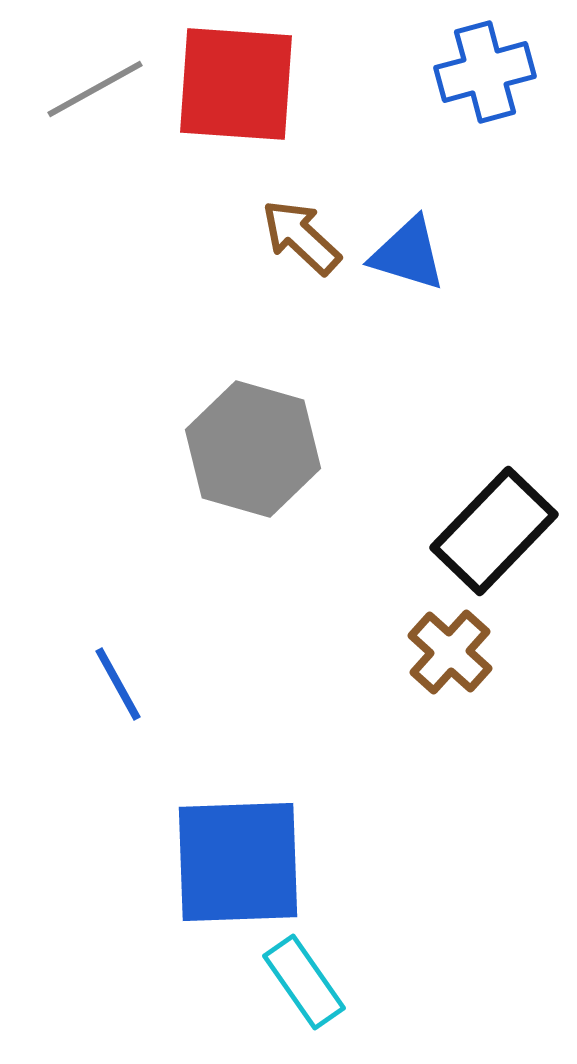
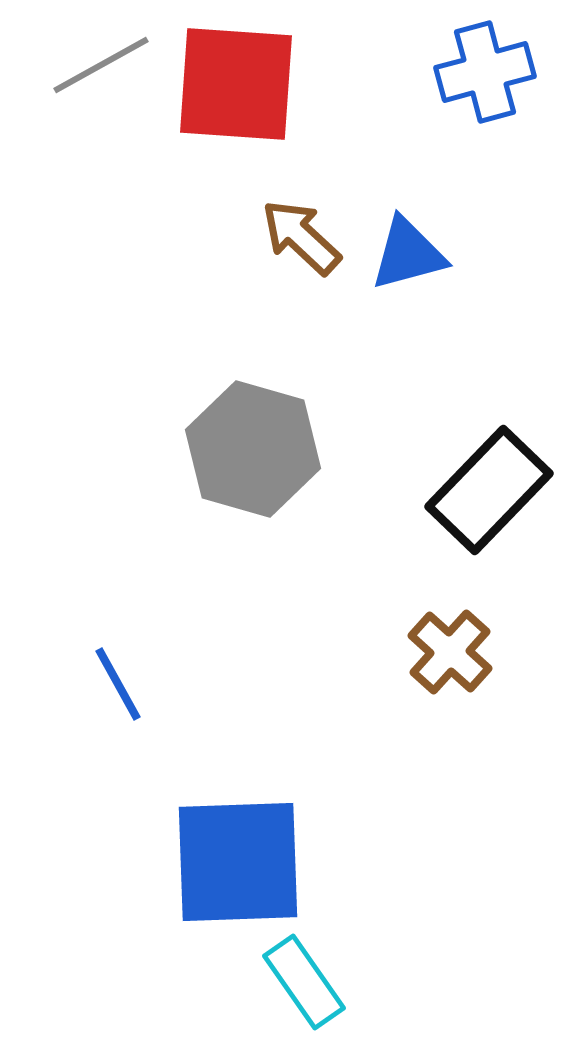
gray line: moved 6 px right, 24 px up
blue triangle: rotated 32 degrees counterclockwise
black rectangle: moved 5 px left, 41 px up
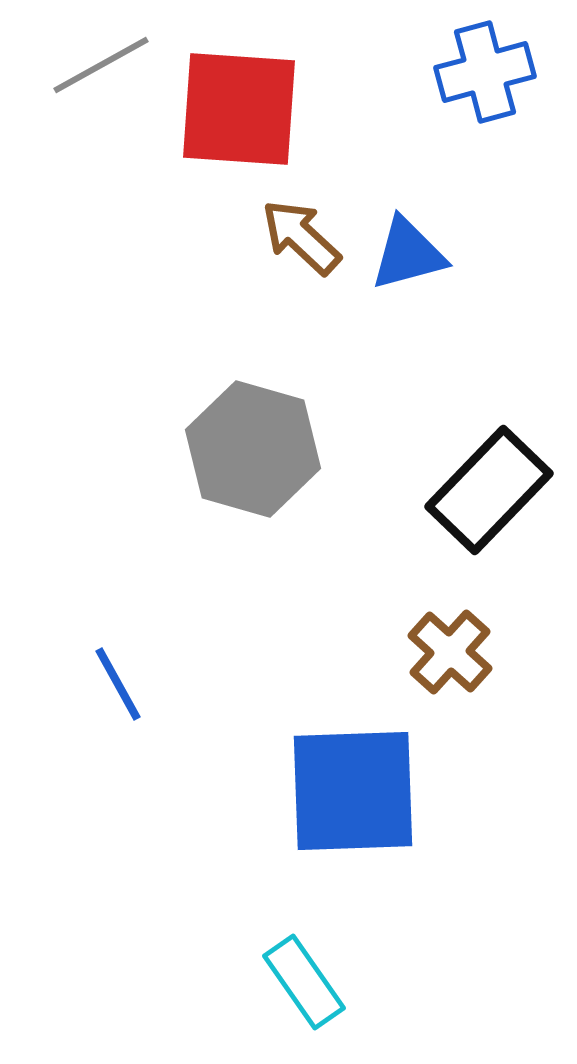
red square: moved 3 px right, 25 px down
blue square: moved 115 px right, 71 px up
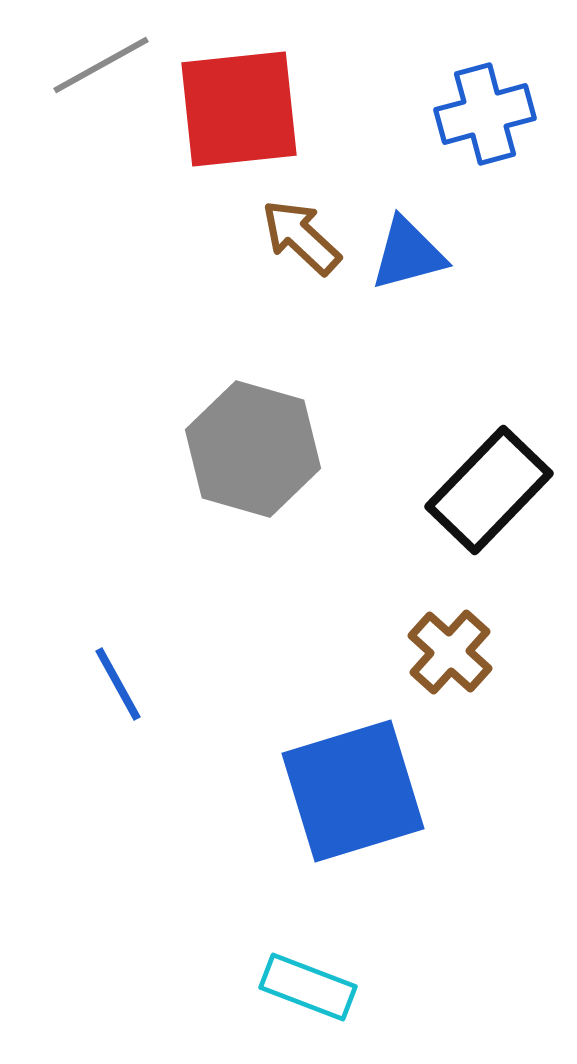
blue cross: moved 42 px down
red square: rotated 10 degrees counterclockwise
blue square: rotated 15 degrees counterclockwise
cyan rectangle: moved 4 px right, 5 px down; rotated 34 degrees counterclockwise
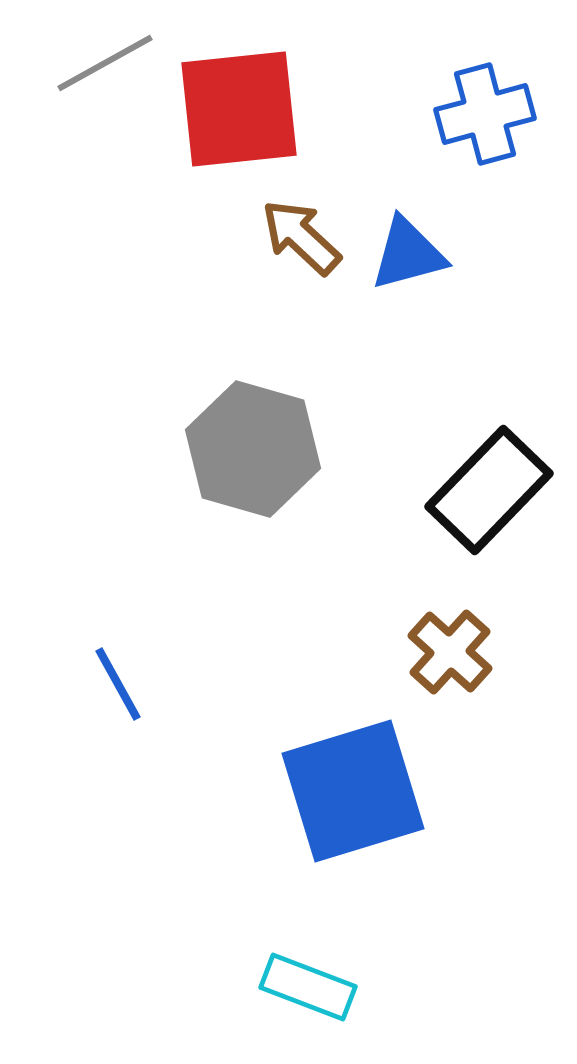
gray line: moved 4 px right, 2 px up
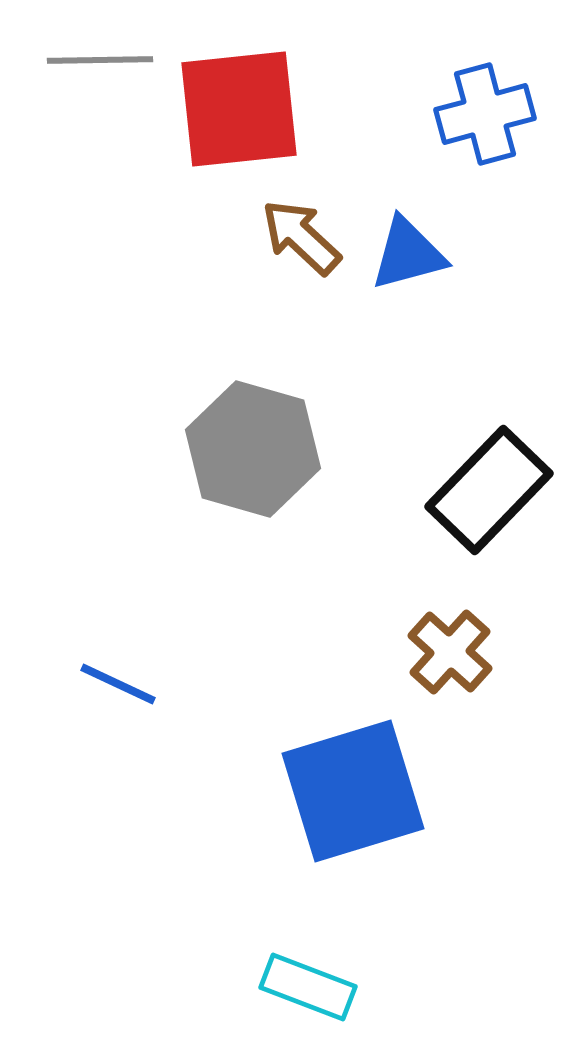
gray line: moved 5 px left, 3 px up; rotated 28 degrees clockwise
blue line: rotated 36 degrees counterclockwise
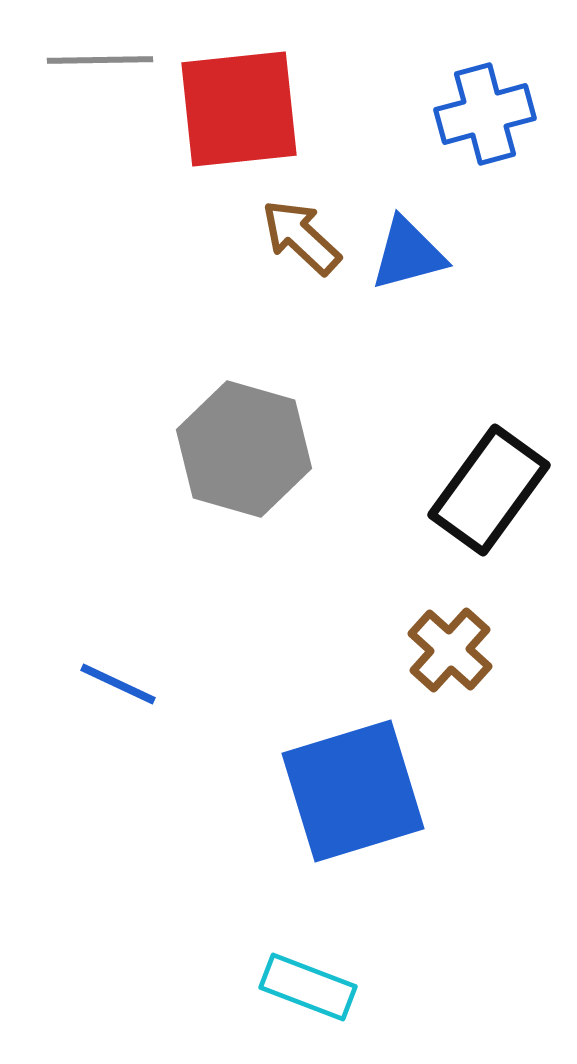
gray hexagon: moved 9 px left
black rectangle: rotated 8 degrees counterclockwise
brown cross: moved 2 px up
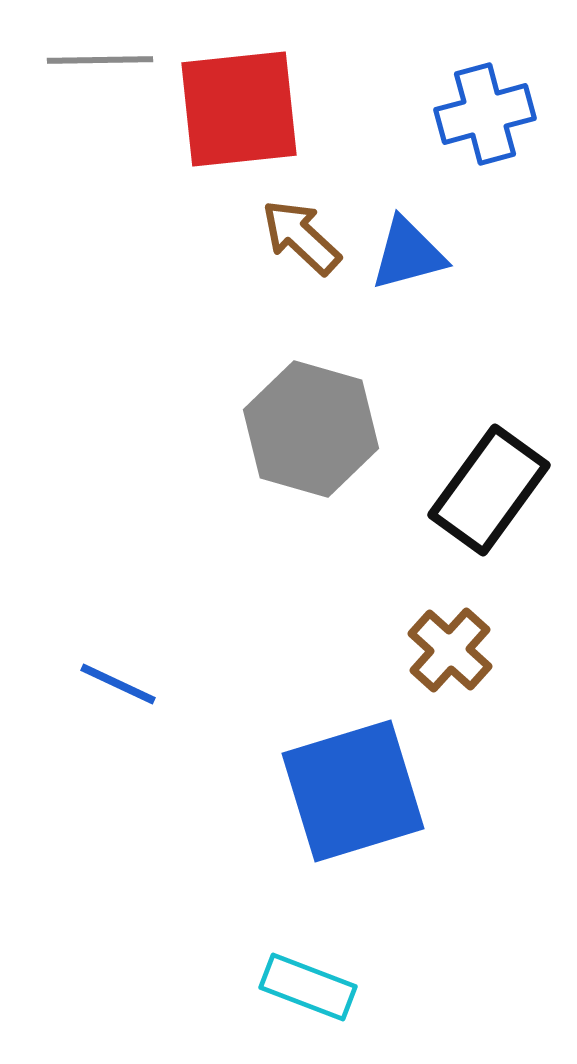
gray hexagon: moved 67 px right, 20 px up
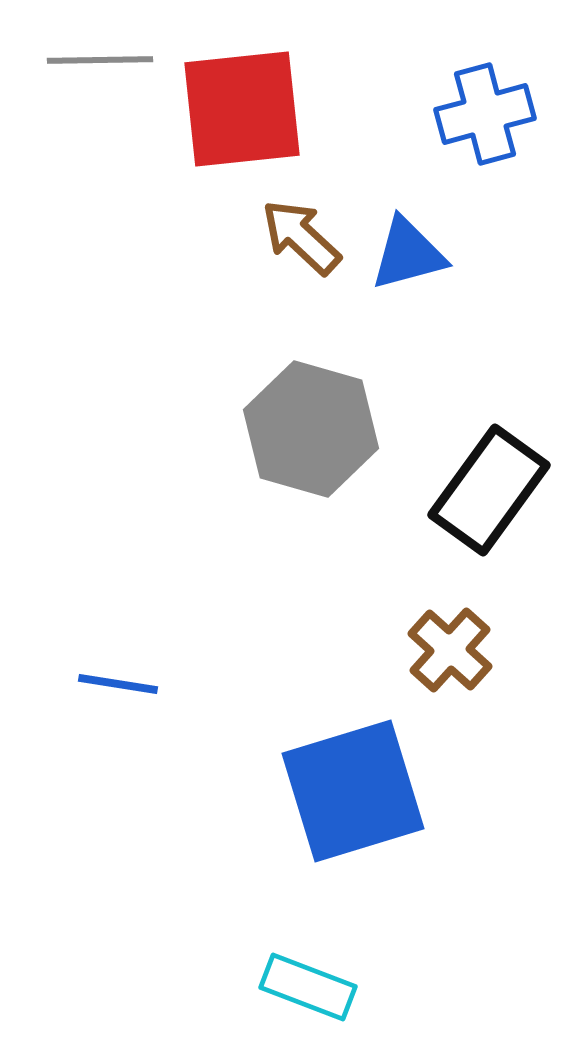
red square: moved 3 px right
blue line: rotated 16 degrees counterclockwise
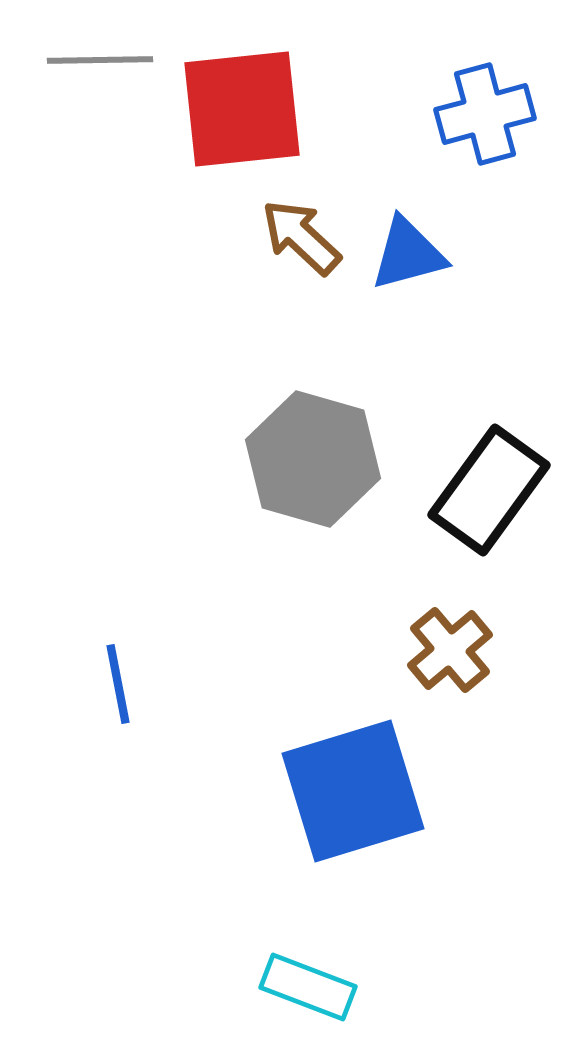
gray hexagon: moved 2 px right, 30 px down
brown cross: rotated 8 degrees clockwise
blue line: rotated 70 degrees clockwise
